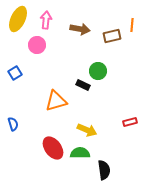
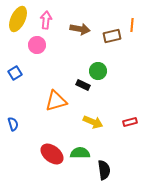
yellow arrow: moved 6 px right, 8 px up
red ellipse: moved 1 px left, 6 px down; rotated 15 degrees counterclockwise
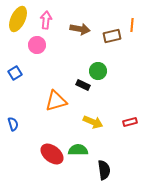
green semicircle: moved 2 px left, 3 px up
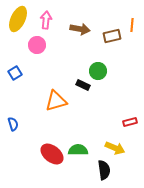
yellow arrow: moved 22 px right, 26 px down
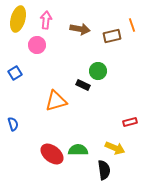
yellow ellipse: rotated 10 degrees counterclockwise
orange line: rotated 24 degrees counterclockwise
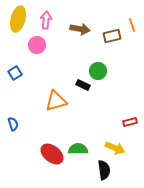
green semicircle: moved 1 px up
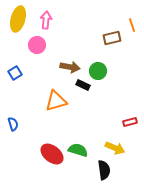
brown arrow: moved 10 px left, 38 px down
brown rectangle: moved 2 px down
green semicircle: moved 1 px down; rotated 18 degrees clockwise
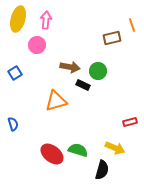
black semicircle: moved 2 px left; rotated 24 degrees clockwise
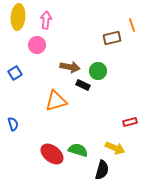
yellow ellipse: moved 2 px up; rotated 10 degrees counterclockwise
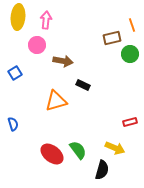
brown arrow: moved 7 px left, 6 px up
green circle: moved 32 px right, 17 px up
green semicircle: rotated 36 degrees clockwise
